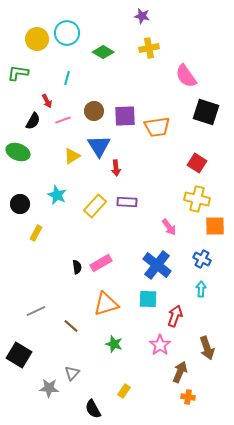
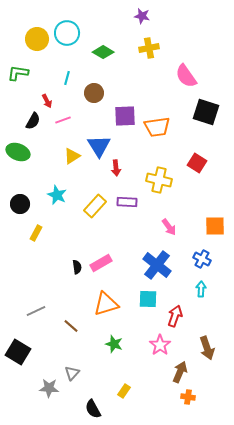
brown circle at (94, 111): moved 18 px up
yellow cross at (197, 199): moved 38 px left, 19 px up
black square at (19, 355): moved 1 px left, 3 px up
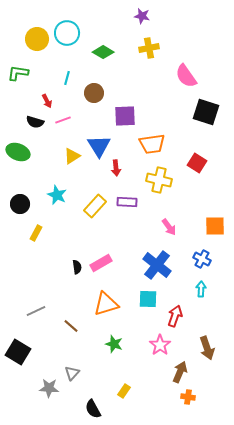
black semicircle at (33, 121): moved 2 px right, 1 px down; rotated 78 degrees clockwise
orange trapezoid at (157, 127): moved 5 px left, 17 px down
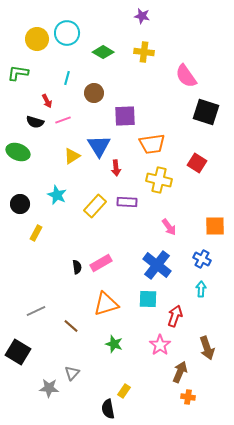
yellow cross at (149, 48): moved 5 px left, 4 px down; rotated 18 degrees clockwise
black semicircle at (93, 409): moved 15 px right; rotated 18 degrees clockwise
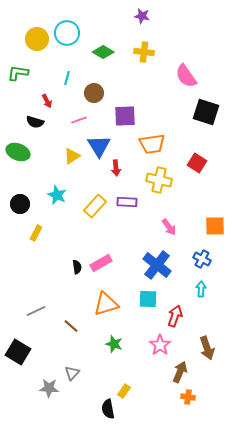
pink line at (63, 120): moved 16 px right
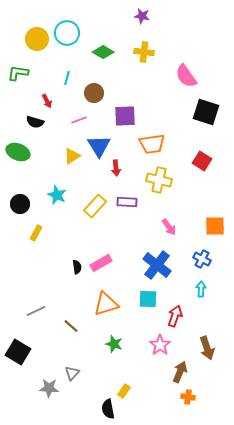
red square at (197, 163): moved 5 px right, 2 px up
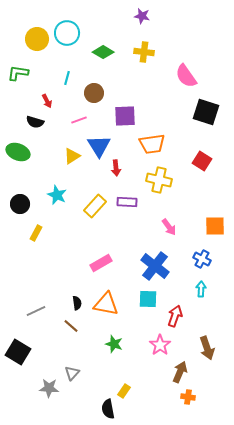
blue cross at (157, 265): moved 2 px left, 1 px down
black semicircle at (77, 267): moved 36 px down
orange triangle at (106, 304): rotated 28 degrees clockwise
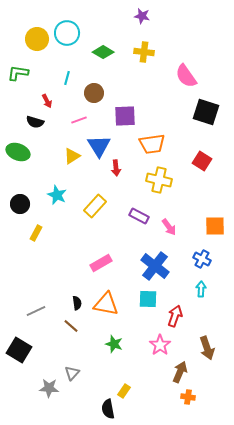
purple rectangle at (127, 202): moved 12 px right, 14 px down; rotated 24 degrees clockwise
black square at (18, 352): moved 1 px right, 2 px up
